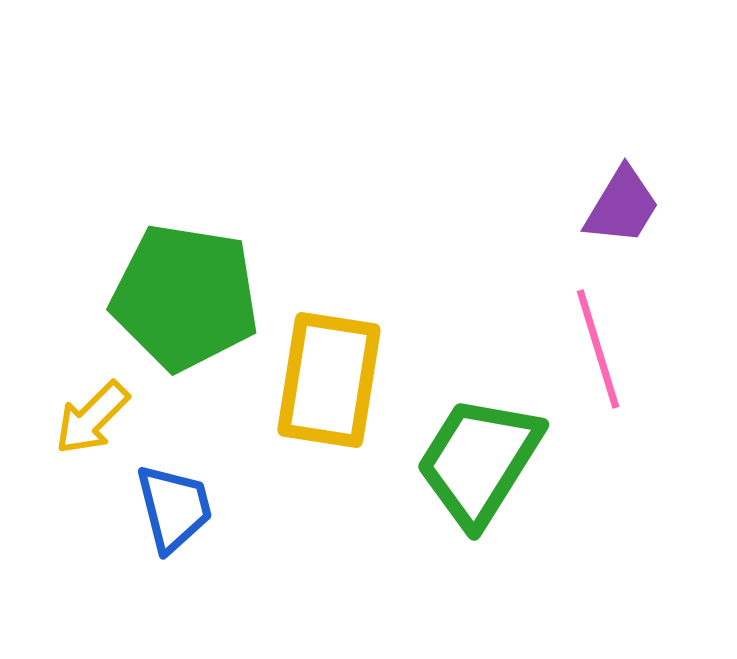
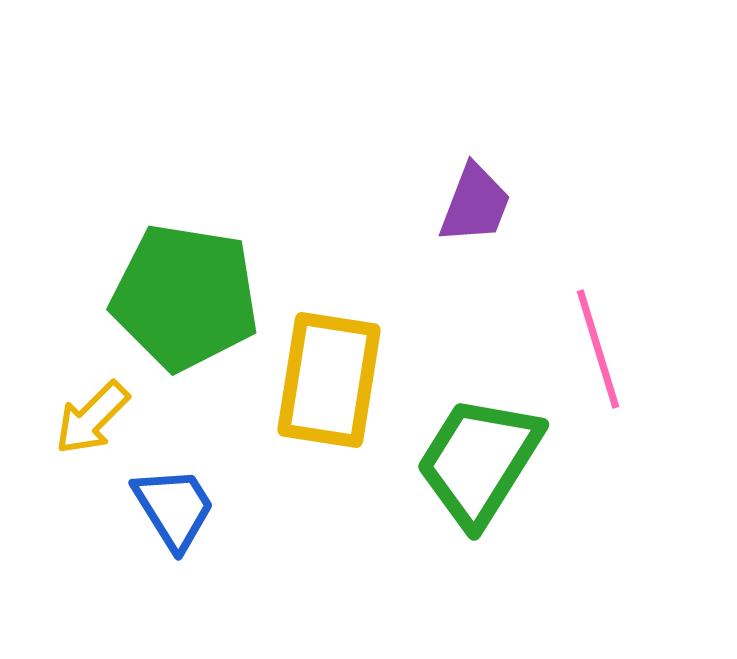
purple trapezoid: moved 147 px left, 2 px up; rotated 10 degrees counterclockwise
blue trapezoid: rotated 18 degrees counterclockwise
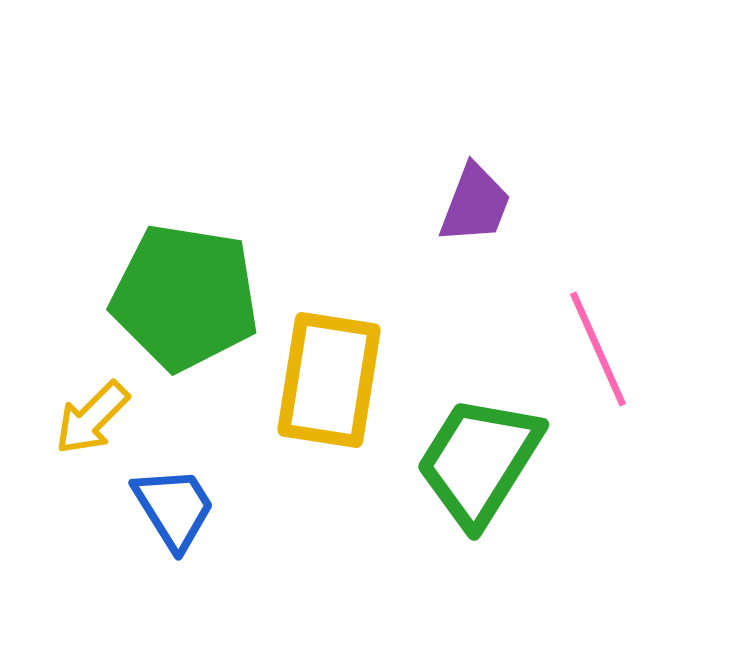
pink line: rotated 7 degrees counterclockwise
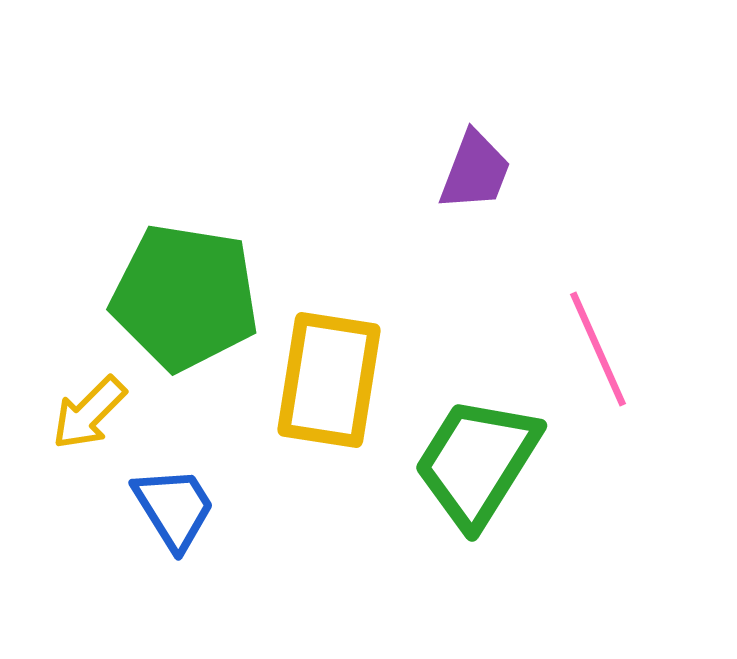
purple trapezoid: moved 33 px up
yellow arrow: moved 3 px left, 5 px up
green trapezoid: moved 2 px left, 1 px down
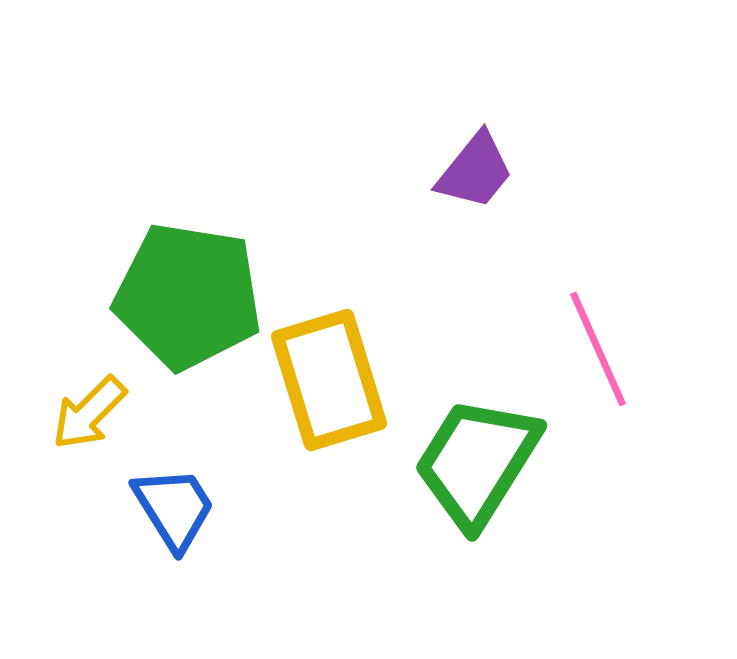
purple trapezoid: rotated 18 degrees clockwise
green pentagon: moved 3 px right, 1 px up
yellow rectangle: rotated 26 degrees counterclockwise
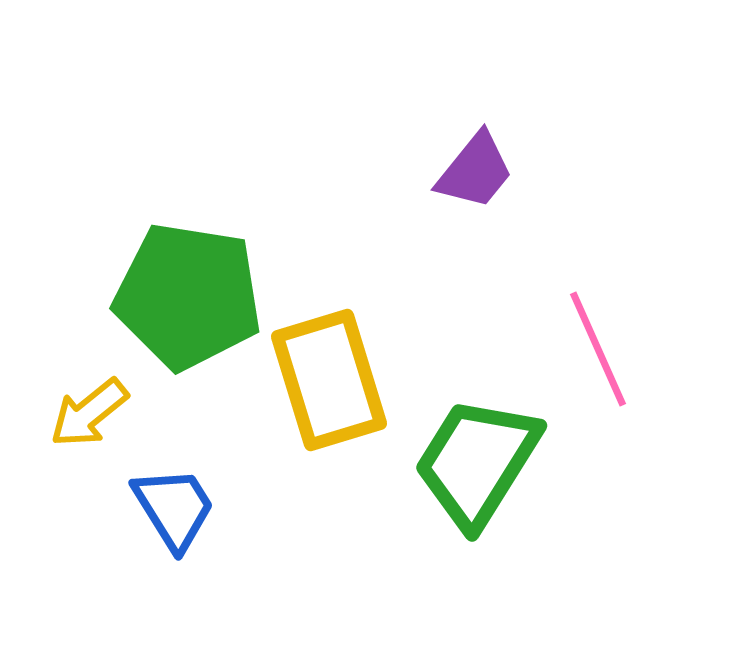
yellow arrow: rotated 6 degrees clockwise
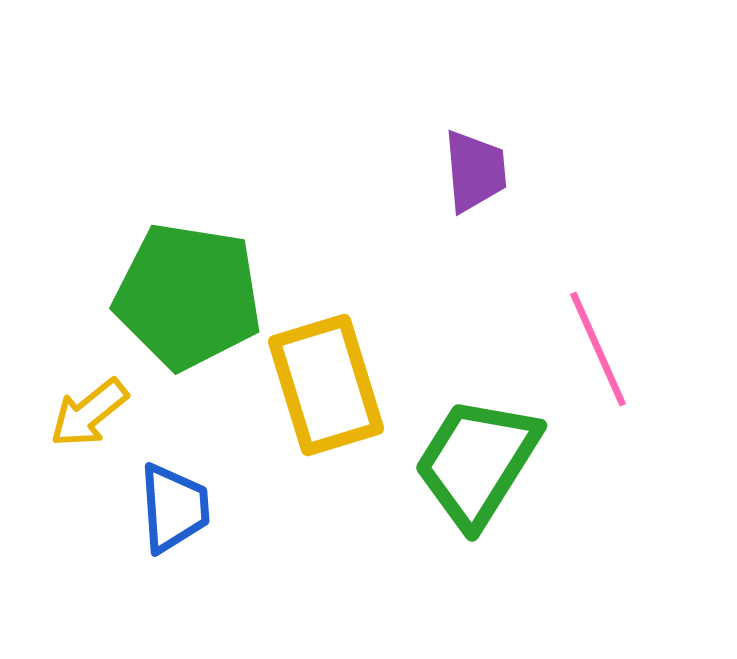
purple trapezoid: rotated 44 degrees counterclockwise
yellow rectangle: moved 3 px left, 5 px down
blue trapezoid: rotated 28 degrees clockwise
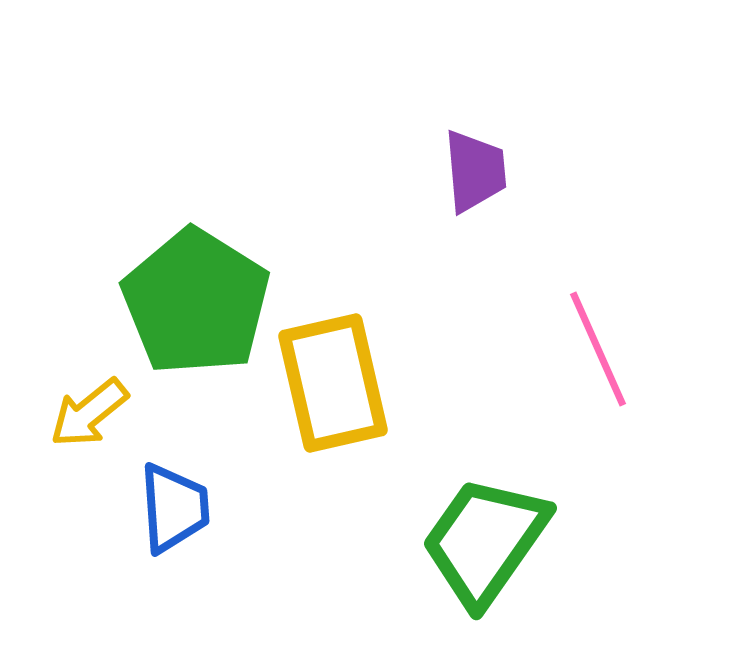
green pentagon: moved 8 px right, 6 px down; rotated 23 degrees clockwise
yellow rectangle: moved 7 px right, 2 px up; rotated 4 degrees clockwise
green trapezoid: moved 8 px right, 79 px down; rotated 3 degrees clockwise
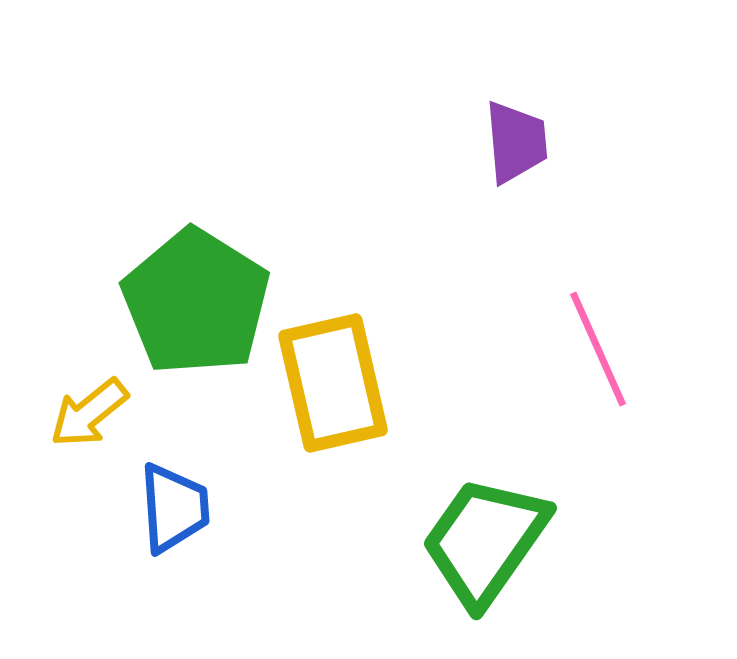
purple trapezoid: moved 41 px right, 29 px up
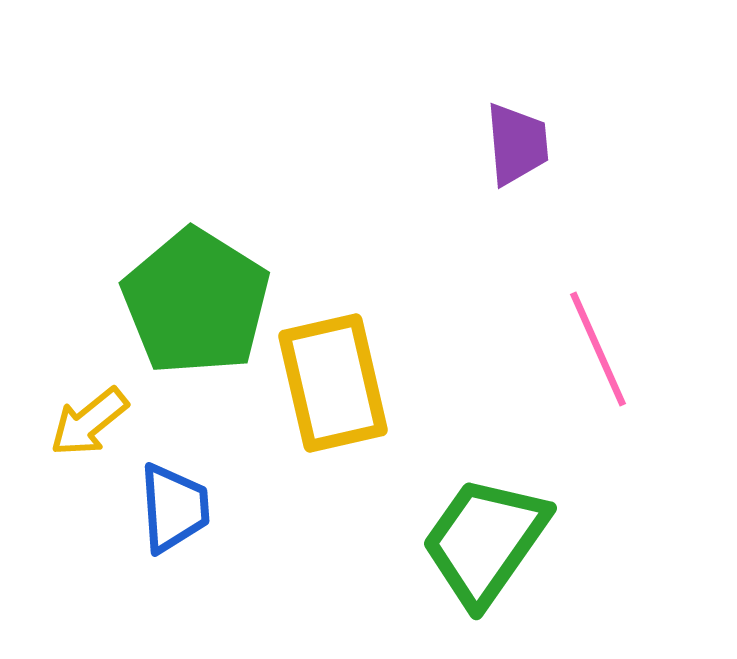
purple trapezoid: moved 1 px right, 2 px down
yellow arrow: moved 9 px down
